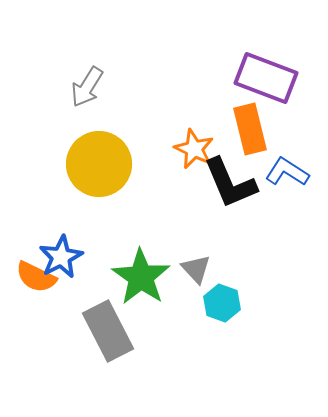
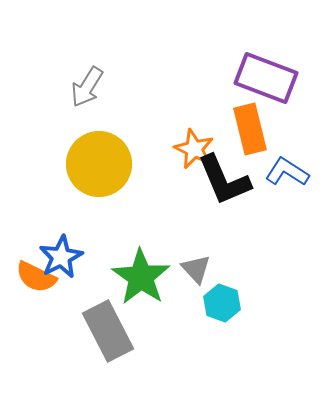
black L-shape: moved 6 px left, 3 px up
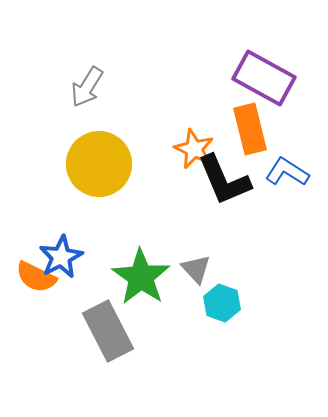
purple rectangle: moved 2 px left; rotated 8 degrees clockwise
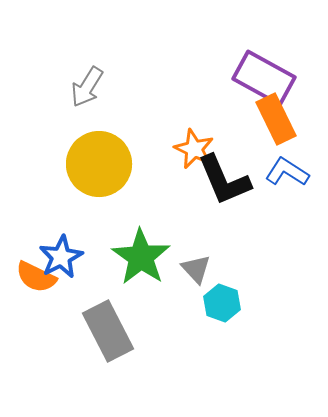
orange rectangle: moved 26 px right, 10 px up; rotated 12 degrees counterclockwise
green star: moved 20 px up
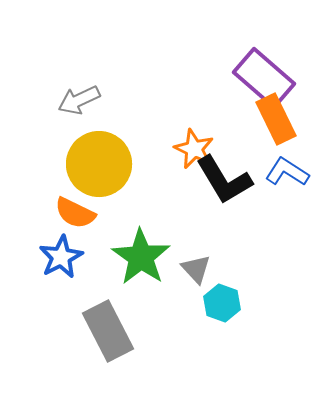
purple rectangle: rotated 12 degrees clockwise
gray arrow: moved 8 px left, 13 px down; rotated 33 degrees clockwise
black L-shape: rotated 8 degrees counterclockwise
orange semicircle: moved 39 px right, 64 px up
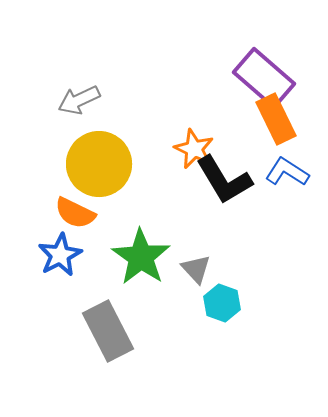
blue star: moved 1 px left, 2 px up
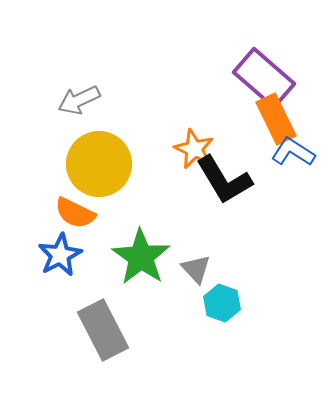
blue L-shape: moved 6 px right, 20 px up
gray rectangle: moved 5 px left, 1 px up
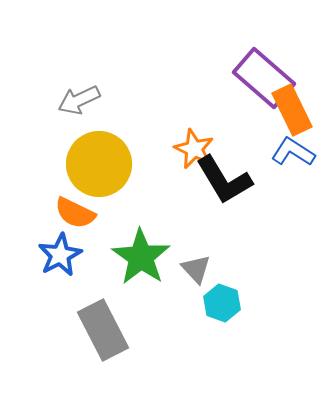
orange rectangle: moved 16 px right, 9 px up
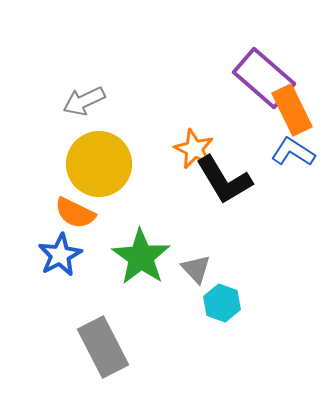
gray arrow: moved 5 px right, 1 px down
gray rectangle: moved 17 px down
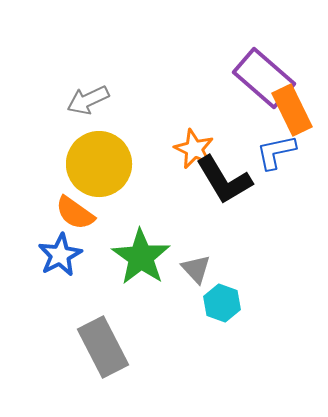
gray arrow: moved 4 px right, 1 px up
blue L-shape: moved 17 px left; rotated 45 degrees counterclockwise
orange semicircle: rotated 9 degrees clockwise
